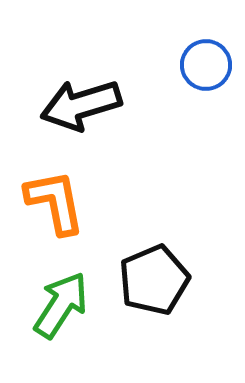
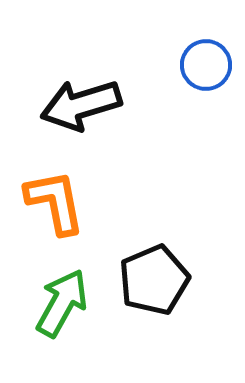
green arrow: moved 1 px right, 2 px up; rotated 4 degrees counterclockwise
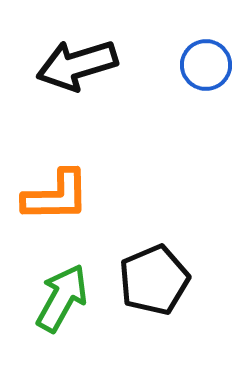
black arrow: moved 4 px left, 40 px up
orange L-shape: moved 1 px right, 6 px up; rotated 100 degrees clockwise
green arrow: moved 5 px up
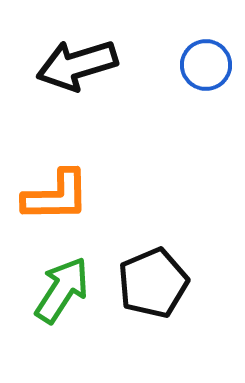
black pentagon: moved 1 px left, 3 px down
green arrow: moved 8 px up; rotated 4 degrees clockwise
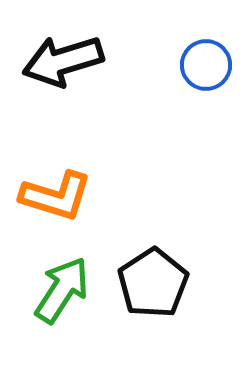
black arrow: moved 14 px left, 4 px up
orange L-shape: rotated 18 degrees clockwise
black pentagon: rotated 10 degrees counterclockwise
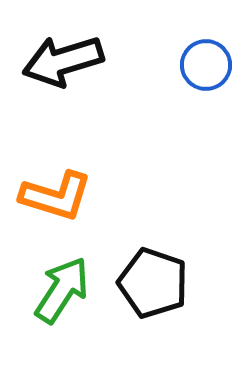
black pentagon: rotated 20 degrees counterclockwise
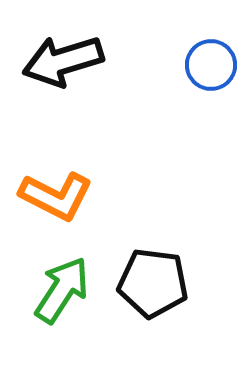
blue circle: moved 5 px right
orange L-shape: rotated 10 degrees clockwise
black pentagon: rotated 12 degrees counterclockwise
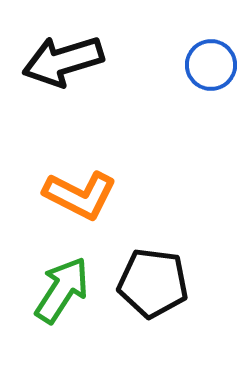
orange L-shape: moved 24 px right, 1 px up
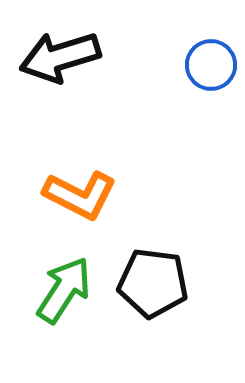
black arrow: moved 3 px left, 4 px up
green arrow: moved 2 px right
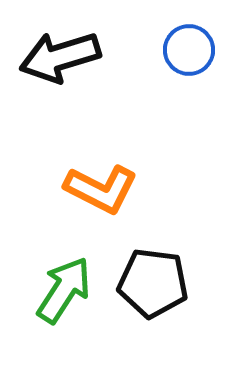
blue circle: moved 22 px left, 15 px up
orange L-shape: moved 21 px right, 6 px up
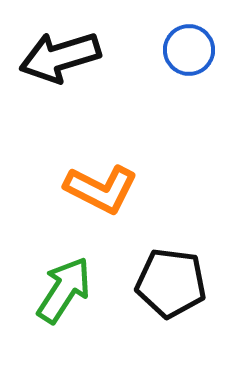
black pentagon: moved 18 px right
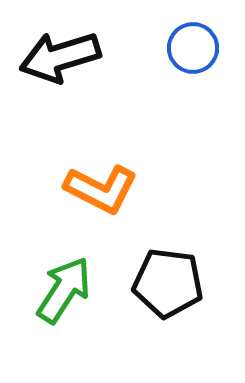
blue circle: moved 4 px right, 2 px up
black pentagon: moved 3 px left
